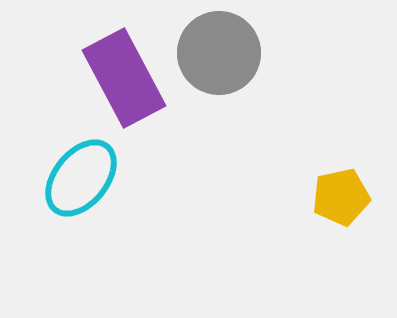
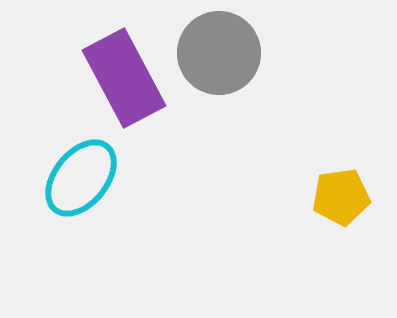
yellow pentagon: rotated 4 degrees clockwise
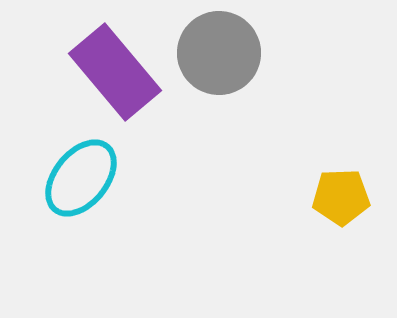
purple rectangle: moved 9 px left, 6 px up; rotated 12 degrees counterclockwise
yellow pentagon: rotated 6 degrees clockwise
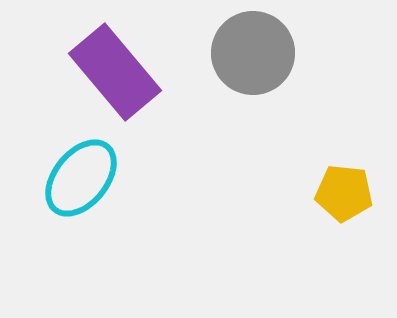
gray circle: moved 34 px right
yellow pentagon: moved 3 px right, 4 px up; rotated 8 degrees clockwise
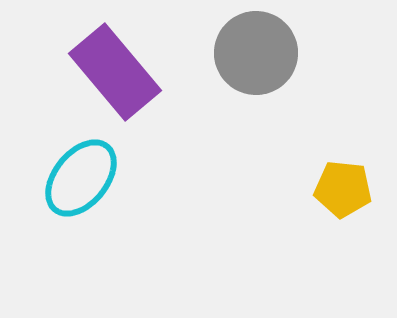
gray circle: moved 3 px right
yellow pentagon: moved 1 px left, 4 px up
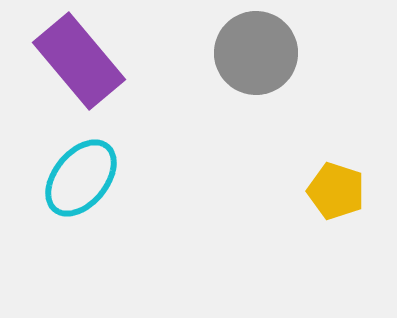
purple rectangle: moved 36 px left, 11 px up
yellow pentagon: moved 7 px left, 2 px down; rotated 12 degrees clockwise
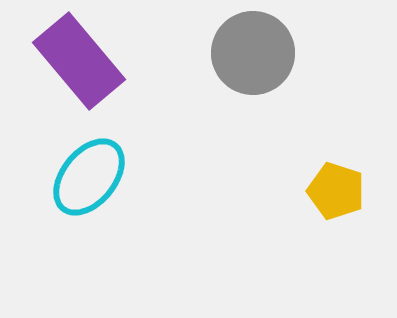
gray circle: moved 3 px left
cyan ellipse: moved 8 px right, 1 px up
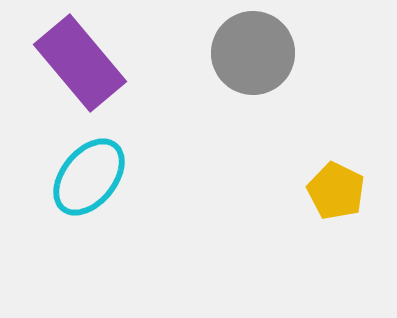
purple rectangle: moved 1 px right, 2 px down
yellow pentagon: rotated 8 degrees clockwise
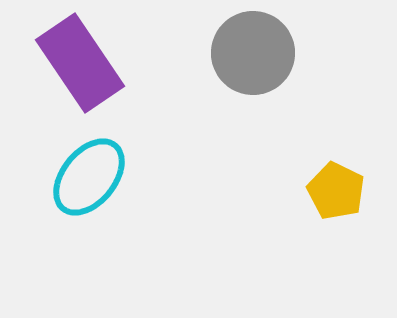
purple rectangle: rotated 6 degrees clockwise
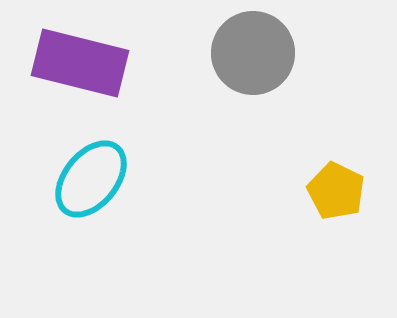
purple rectangle: rotated 42 degrees counterclockwise
cyan ellipse: moved 2 px right, 2 px down
